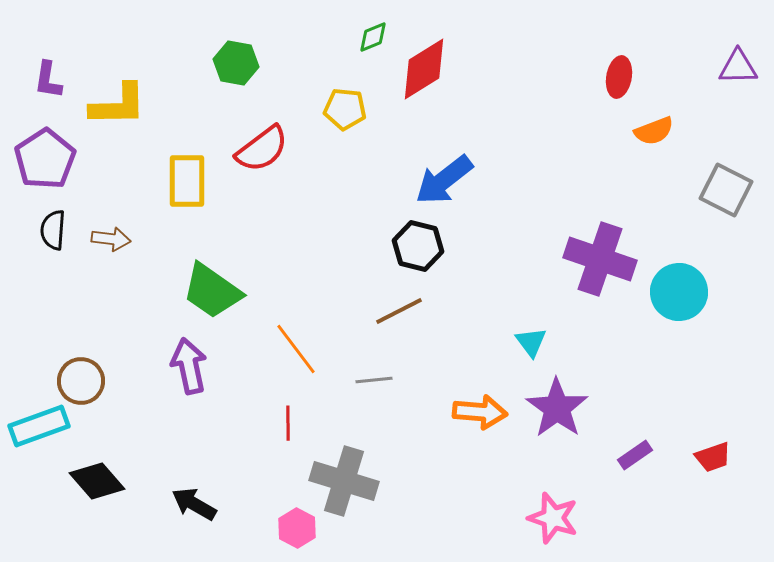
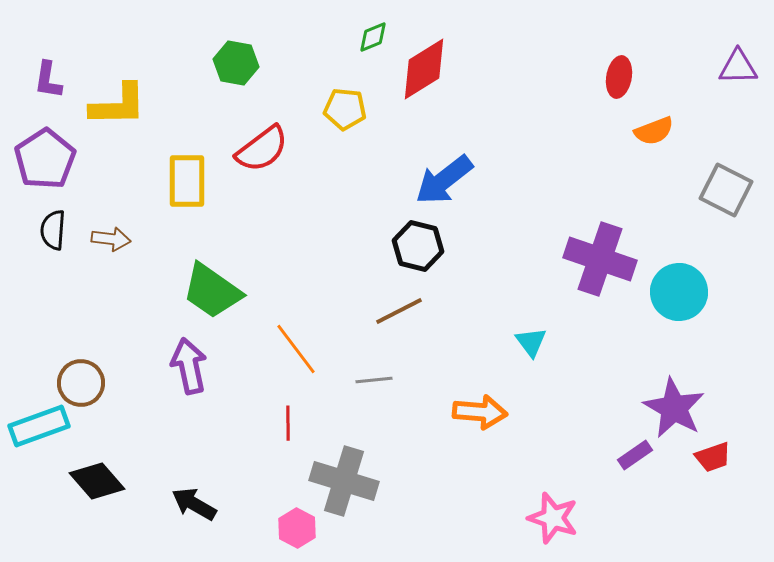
brown circle: moved 2 px down
purple star: moved 117 px right; rotated 6 degrees counterclockwise
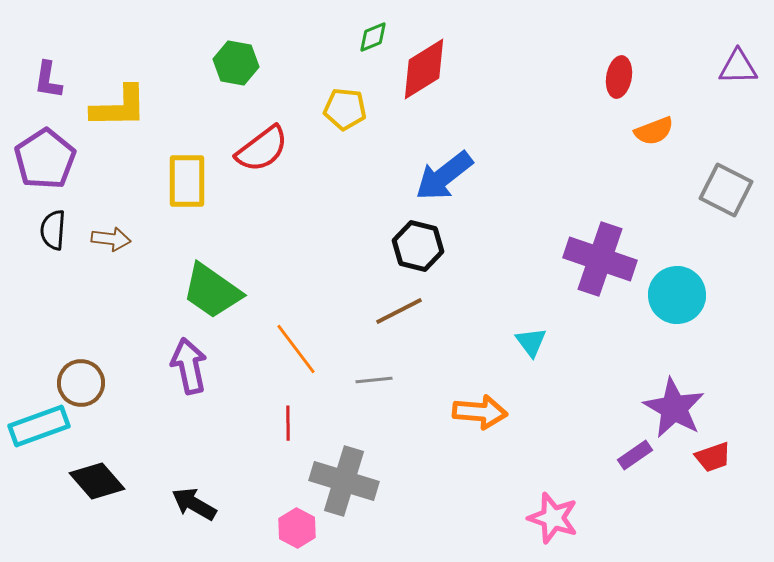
yellow L-shape: moved 1 px right, 2 px down
blue arrow: moved 4 px up
cyan circle: moved 2 px left, 3 px down
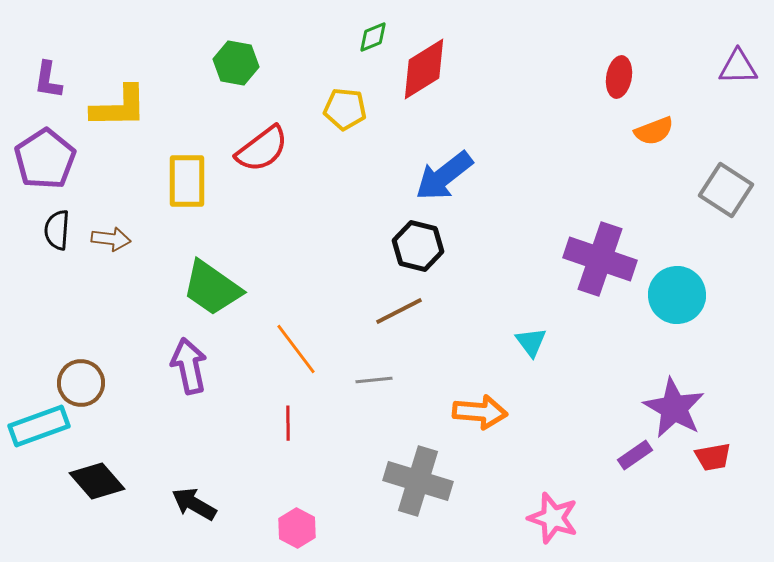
gray square: rotated 6 degrees clockwise
black semicircle: moved 4 px right
green trapezoid: moved 3 px up
red trapezoid: rotated 9 degrees clockwise
gray cross: moved 74 px right
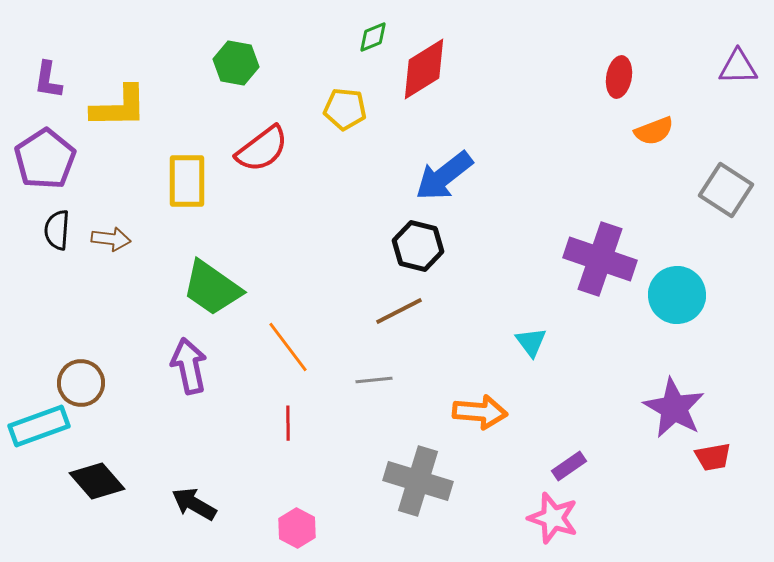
orange line: moved 8 px left, 2 px up
purple rectangle: moved 66 px left, 11 px down
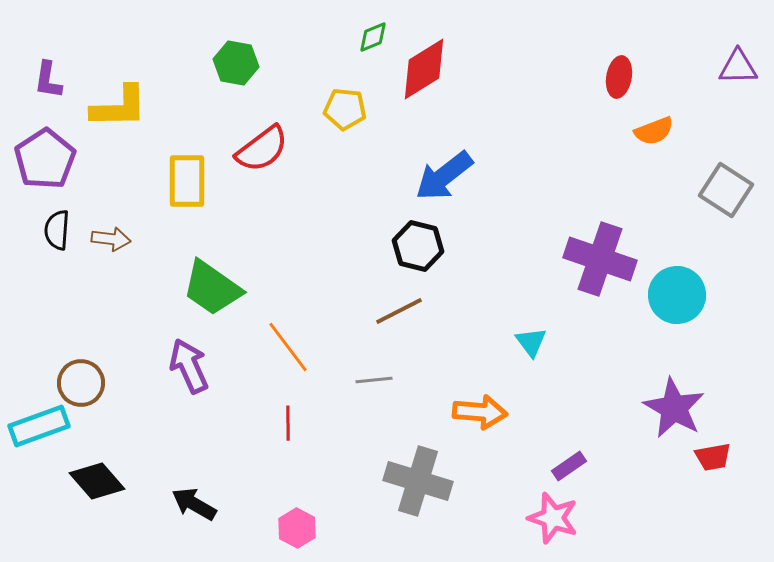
purple arrow: rotated 12 degrees counterclockwise
